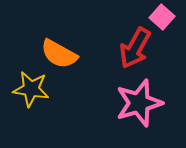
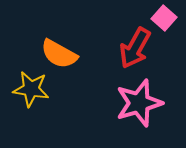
pink square: moved 2 px right, 1 px down
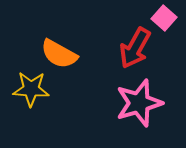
yellow star: rotated 6 degrees counterclockwise
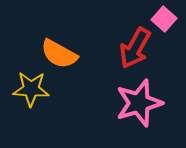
pink square: moved 1 px down
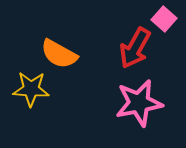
pink star: rotated 6 degrees clockwise
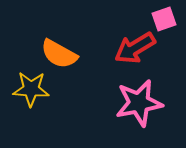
pink square: rotated 30 degrees clockwise
red arrow: rotated 30 degrees clockwise
